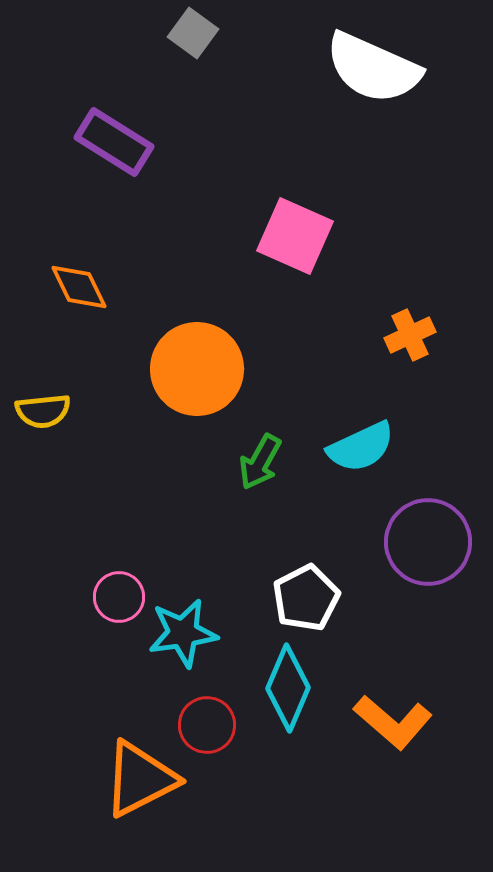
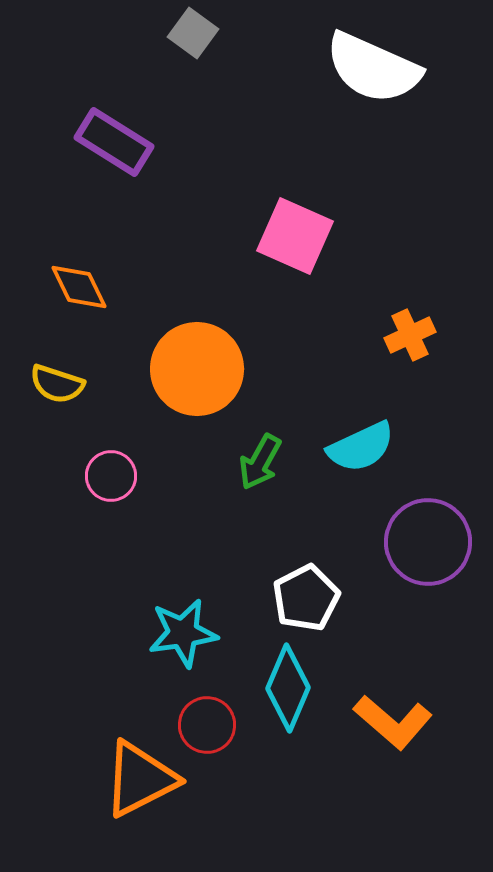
yellow semicircle: moved 14 px right, 27 px up; rotated 24 degrees clockwise
pink circle: moved 8 px left, 121 px up
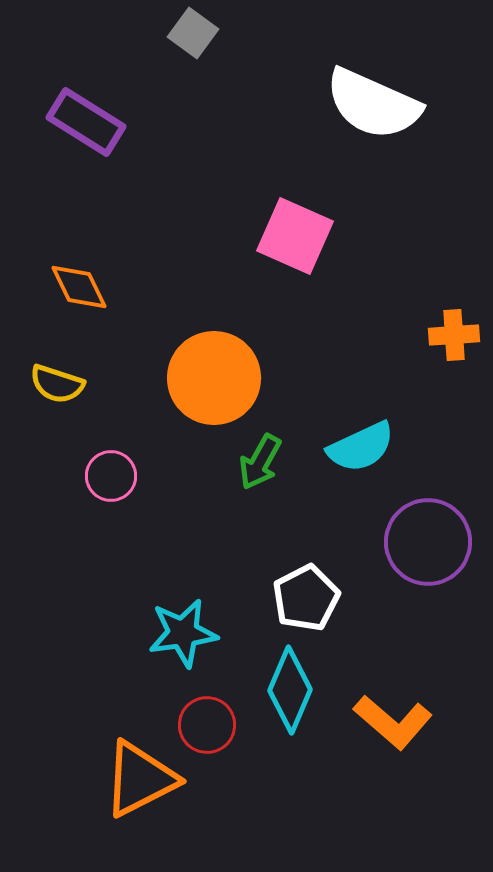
white semicircle: moved 36 px down
purple rectangle: moved 28 px left, 20 px up
orange cross: moved 44 px right; rotated 21 degrees clockwise
orange circle: moved 17 px right, 9 px down
cyan diamond: moved 2 px right, 2 px down
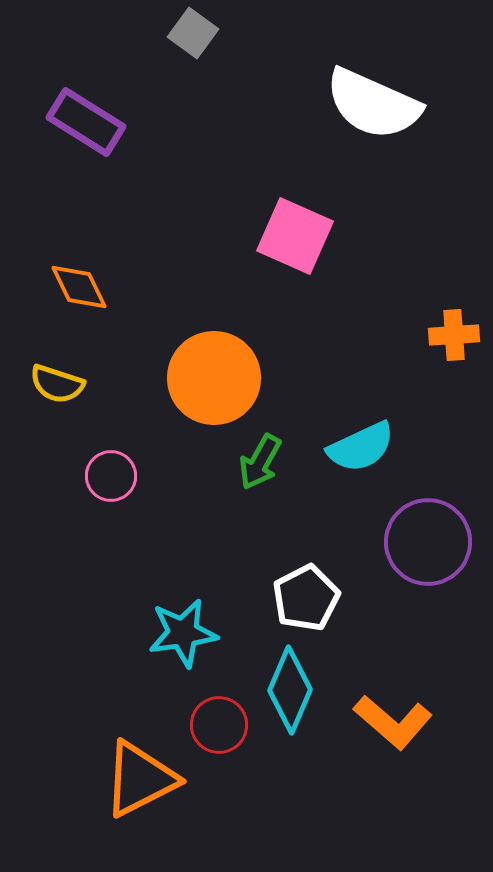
red circle: moved 12 px right
